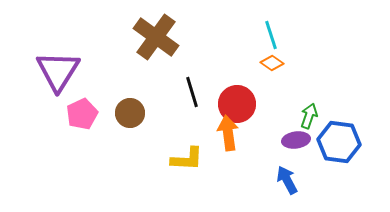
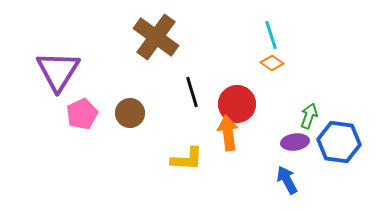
purple ellipse: moved 1 px left, 2 px down
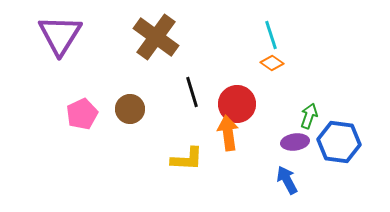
purple triangle: moved 2 px right, 36 px up
brown circle: moved 4 px up
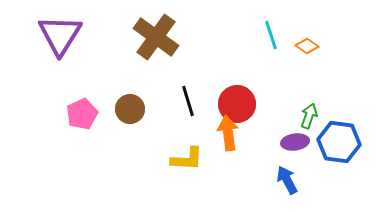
orange diamond: moved 35 px right, 17 px up
black line: moved 4 px left, 9 px down
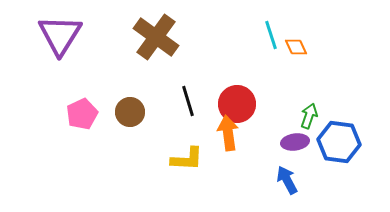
orange diamond: moved 11 px left, 1 px down; rotated 30 degrees clockwise
brown circle: moved 3 px down
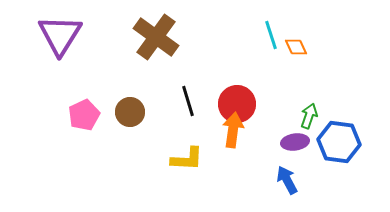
pink pentagon: moved 2 px right, 1 px down
orange arrow: moved 5 px right, 3 px up; rotated 16 degrees clockwise
